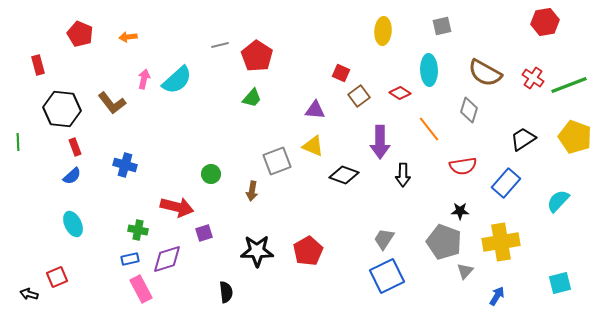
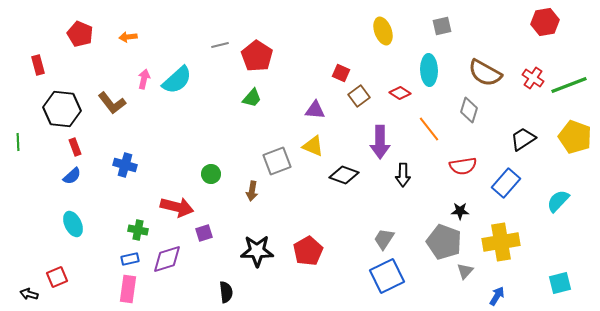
yellow ellipse at (383, 31): rotated 24 degrees counterclockwise
pink rectangle at (141, 289): moved 13 px left; rotated 36 degrees clockwise
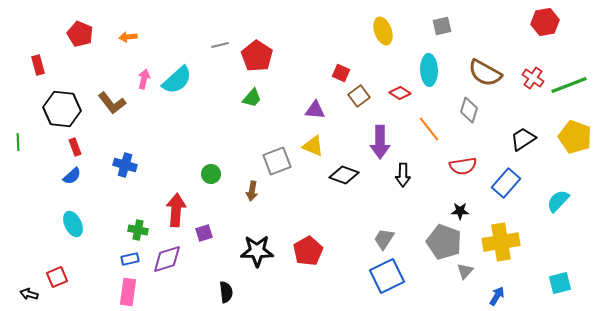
red arrow at (177, 207): moved 1 px left, 3 px down; rotated 100 degrees counterclockwise
pink rectangle at (128, 289): moved 3 px down
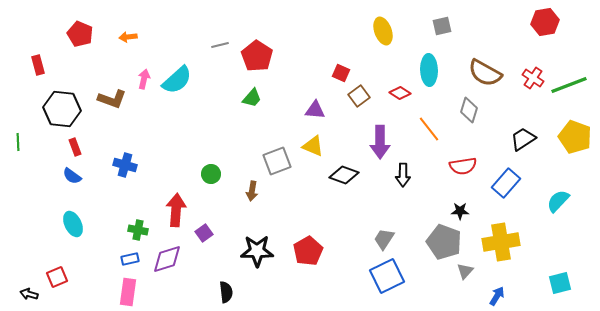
brown L-shape at (112, 103): moved 4 px up; rotated 32 degrees counterclockwise
blue semicircle at (72, 176): rotated 78 degrees clockwise
purple square at (204, 233): rotated 18 degrees counterclockwise
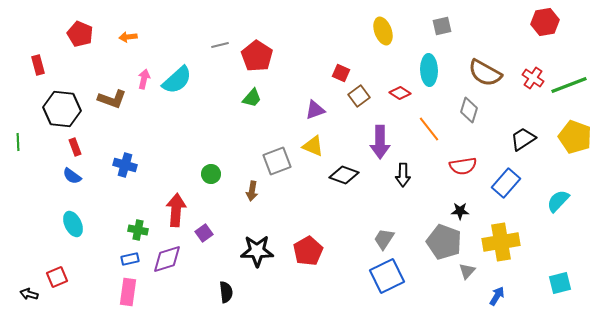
purple triangle at (315, 110): rotated 25 degrees counterclockwise
gray triangle at (465, 271): moved 2 px right
